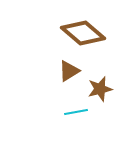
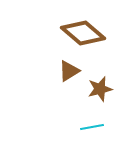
cyan line: moved 16 px right, 15 px down
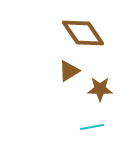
brown diamond: rotated 15 degrees clockwise
brown star: rotated 15 degrees clockwise
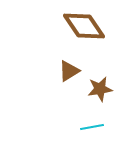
brown diamond: moved 1 px right, 7 px up
brown star: rotated 10 degrees counterclockwise
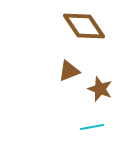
brown triangle: rotated 10 degrees clockwise
brown star: rotated 30 degrees clockwise
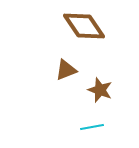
brown triangle: moved 3 px left, 1 px up
brown star: moved 1 px down
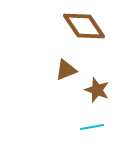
brown star: moved 3 px left
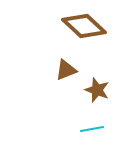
brown diamond: rotated 12 degrees counterclockwise
cyan line: moved 2 px down
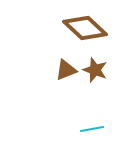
brown diamond: moved 1 px right, 2 px down
brown star: moved 2 px left, 20 px up
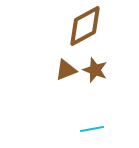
brown diamond: moved 2 px up; rotated 72 degrees counterclockwise
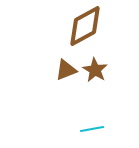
brown star: rotated 10 degrees clockwise
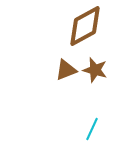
brown star: rotated 15 degrees counterclockwise
cyan line: rotated 55 degrees counterclockwise
